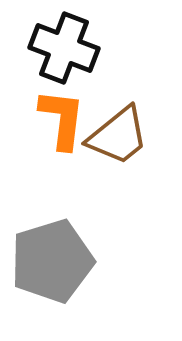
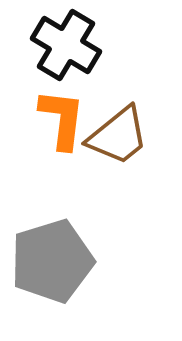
black cross: moved 2 px right, 3 px up; rotated 10 degrees clockwise
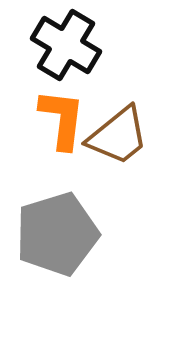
gray pentagon: moved 5 px right, 27 px up
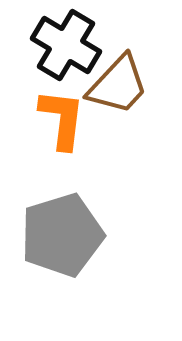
brown trapezoid: moved 51 px up; rotated 8 degrees counterclockwise
gray pentagon: moved 5 px right, 1 px down
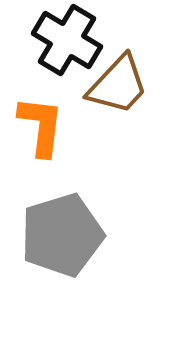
black cross: moved 1 px right, 5 px up
orange L-shape: moved 21 px left, 7 px down
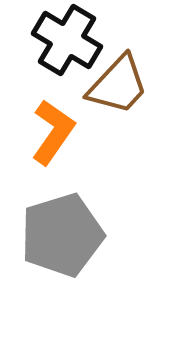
orange L-shape: moved 12 px right, 6 px down; rotated 28 degrees clockwise
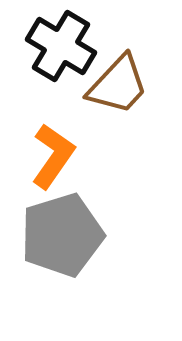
black cross: moved 6 px left, 6 px down
orange L-shape: moved 24 px down
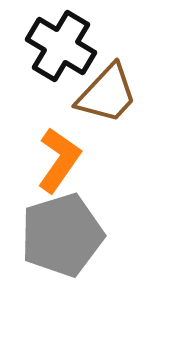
brown trapezoid: moved 11 px left, 9 px down
orange L-shape: moved 6 px right, 4 px down
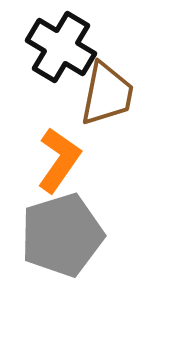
black cross: moved 1 px down
brown trapezoid: rotated 32 degrees counterclockwise
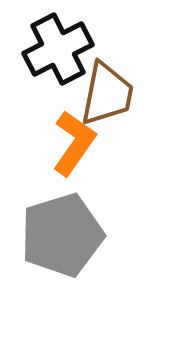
black cross: moved 3 px left, 2 px down; rotated 32 degrees clockwise
orange L-shape: moved 15 px right, 17 px up
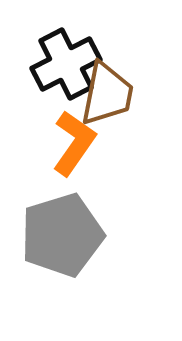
black cross: moved 8 px right, 15 px down
